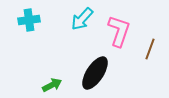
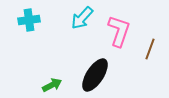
cyan arrow: moved 1 px up
black ellipse: moved 2 px down
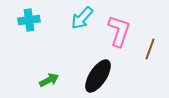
black ellipse: moved 3 px right, 1 px down
green arrow: moved 3 px left, 5 px up
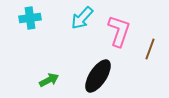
cyan cross: moved 1 px right, 2 px up
